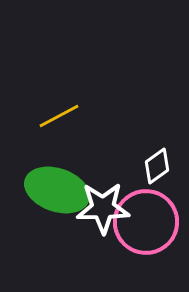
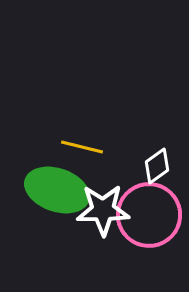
yellow line: moved 23 px right, 31 px down; rotated 42 degrees clockwise
white star: moved 2 px down
pink circle: moved 3 px right, 7 px up
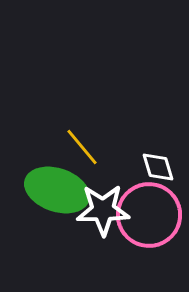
yellow line: rotated 36 degrees clockwise
white diamond: moved 1 px right, 1 px down; rotated 72 degrees counterclockwise
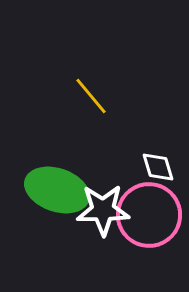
yellow line: moved 9 px right, 51 px up
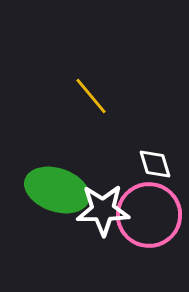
white diamond: moved 3 px left, 3 px up
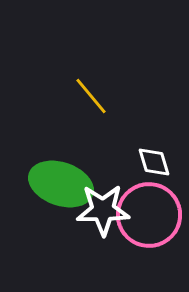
white diamond: moved 1 px left, 2 px up
green ellipse: moved 4 px right, 6 px up
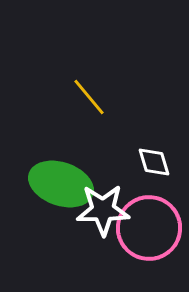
yellow line: moved 2 px left, 1 px down
pink circle: moved 13 px down
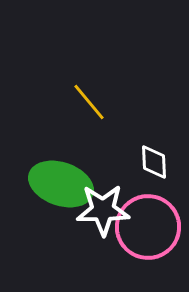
yellow line: moved 5 px down
white diamond: rotated 15 degrees clockwise
pink circle: moved 1 px left, 1 px up
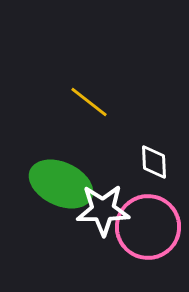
yellow line: rotated 12 degrees counterclockwise
green ellipse: rotated 6 degrees clockwise
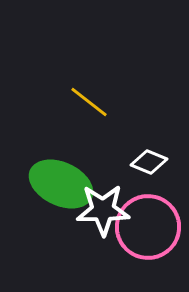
white diamond: moved 5 px left; rotated 66 degrees counterclockwise
